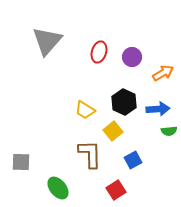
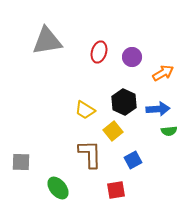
gray triangle: rotated 40 degrees clockwise
red square: rotated 24 degrees clockwise
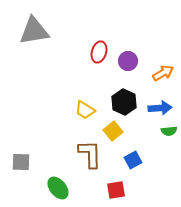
gray triangle: moved 13 px left, 10 px up
purple circle: moved 4 px left, 4 px down
blue arrow: moved 2 px right, 1 px up
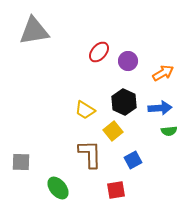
red ellipse: rotated 25 degrees clockwise
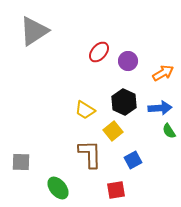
gray triangle: rotated 24 degrees counterclockwise
green semicircle: rotated 63 degrees clockwise
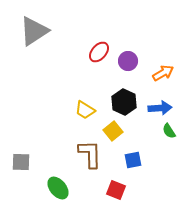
blue square: rotated 18 degrees clockwise
red square: rotated 30 degrees clockwise
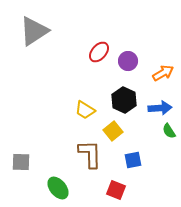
black hexagon: moved 2 px up
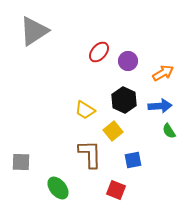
blue arrow: moved 2 px up
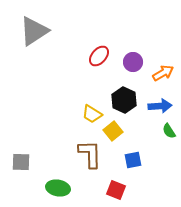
red ellipse: moved 4 px down
purple circle: moved 5 px right, 1 px down
yellow trapezoid: moved 7 px right, 4 px down
green ellipse: rotated 40 degrees counterclockwise
